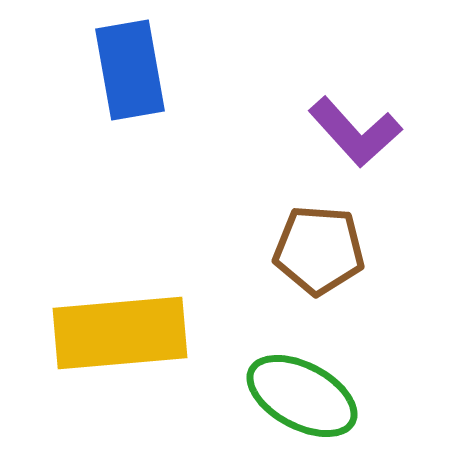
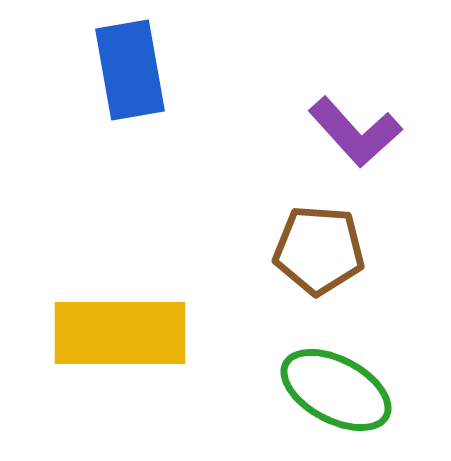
yellow rectangle: rotated 5 degrees clockwise
green ellipse: moved 34 px right, 6 px up
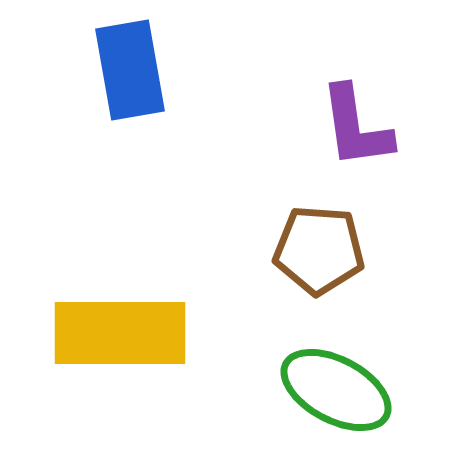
purple L-shape: moved 1 px right, 5 px up; rotated 34 degrees clockwise
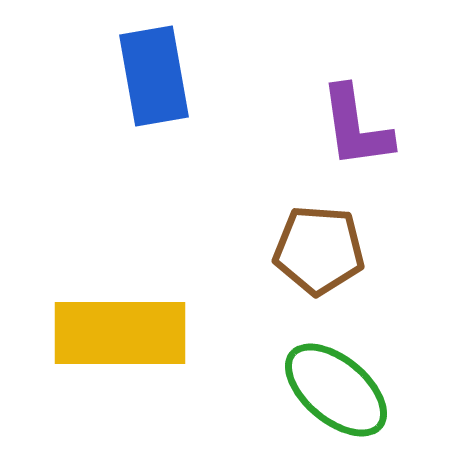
blue rectangle: moved 24 px right, 6 px down
green ellipse: rotated 12 degrees clockwise
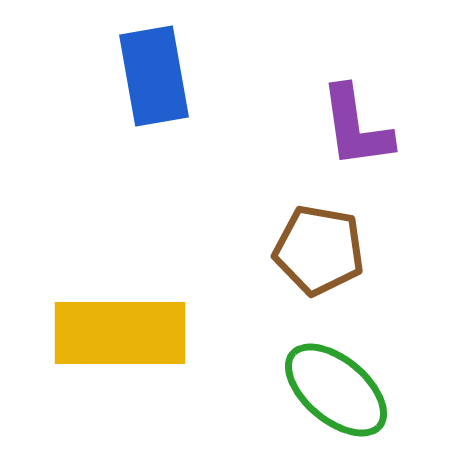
brown pentagon: rotated 6 degrees clockwise
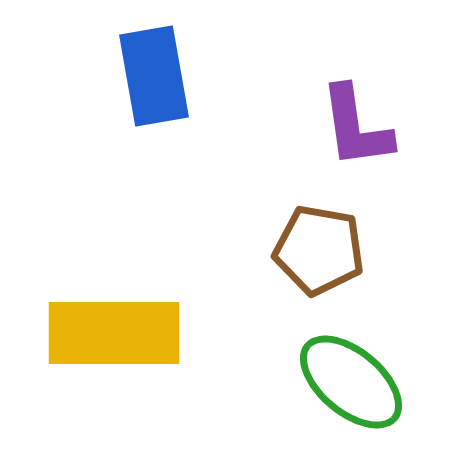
yellow rectangle: moved 6 px left
green ellipse: moved 15 px right, 8 px up
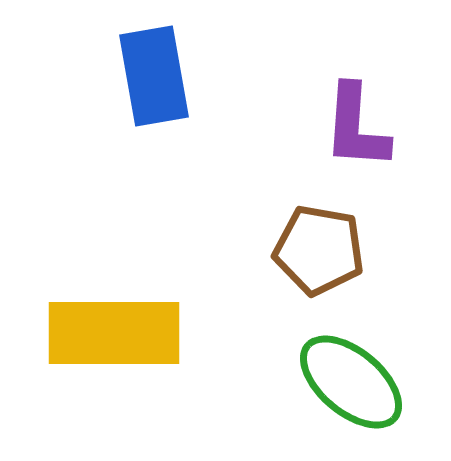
purple L-shape: rotated 12 degrees clockwise
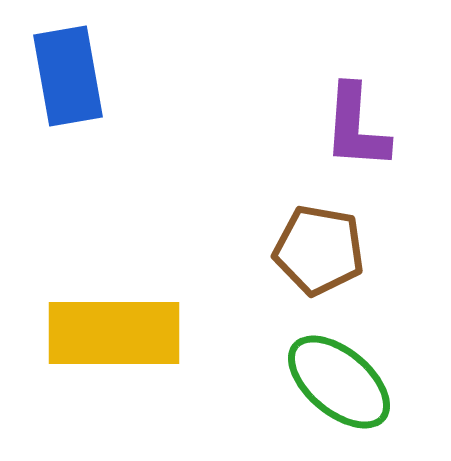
blue rectangle: moved 86 px left
green ellipse: moved 12 px left
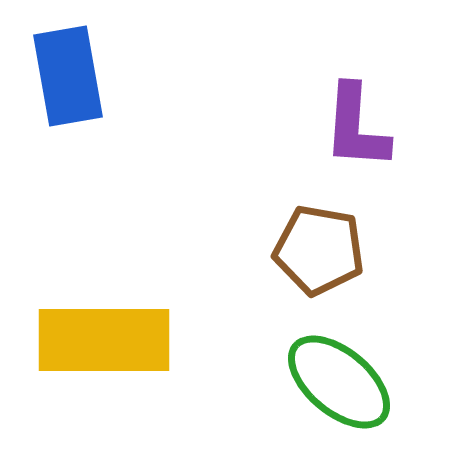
yellow rectangle: moved 10 px left, 7 px down
